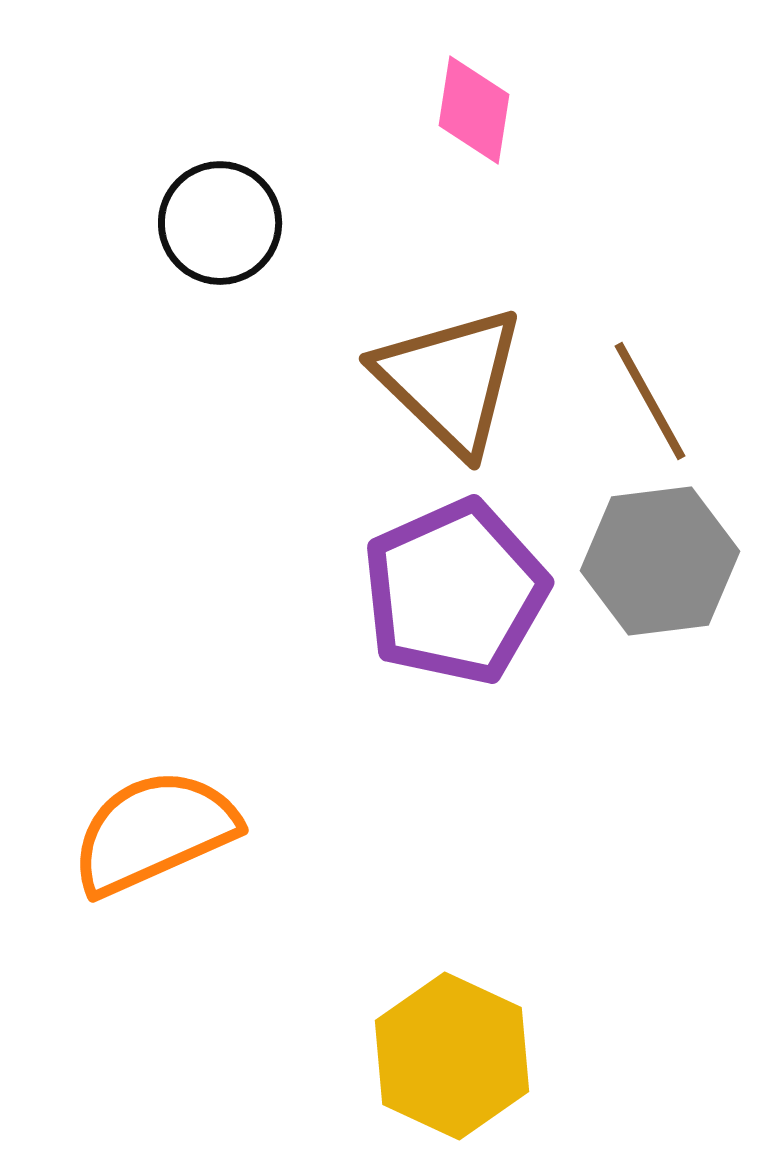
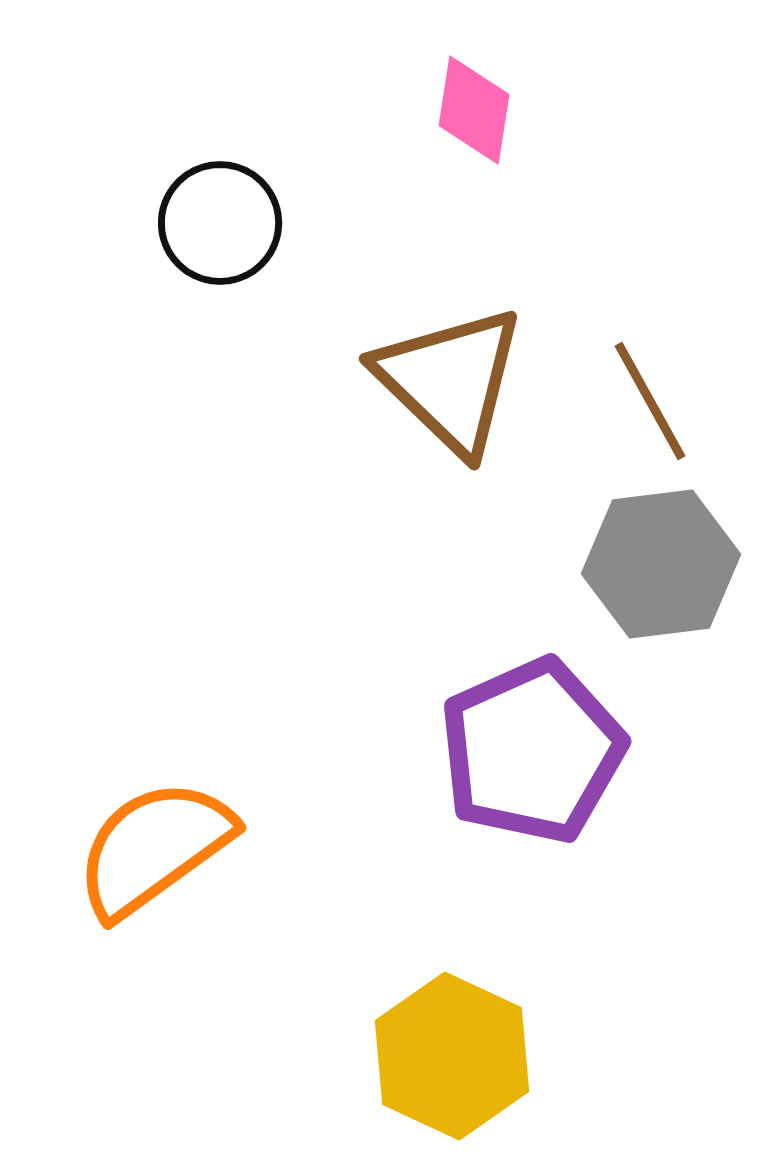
gray hexagon: moved 1 px right, 3 px down
purple pentagon: moved 77 px right, 159 px down
orange semicircle: moved 16 px down; rotated 12 degrees counterclockwise
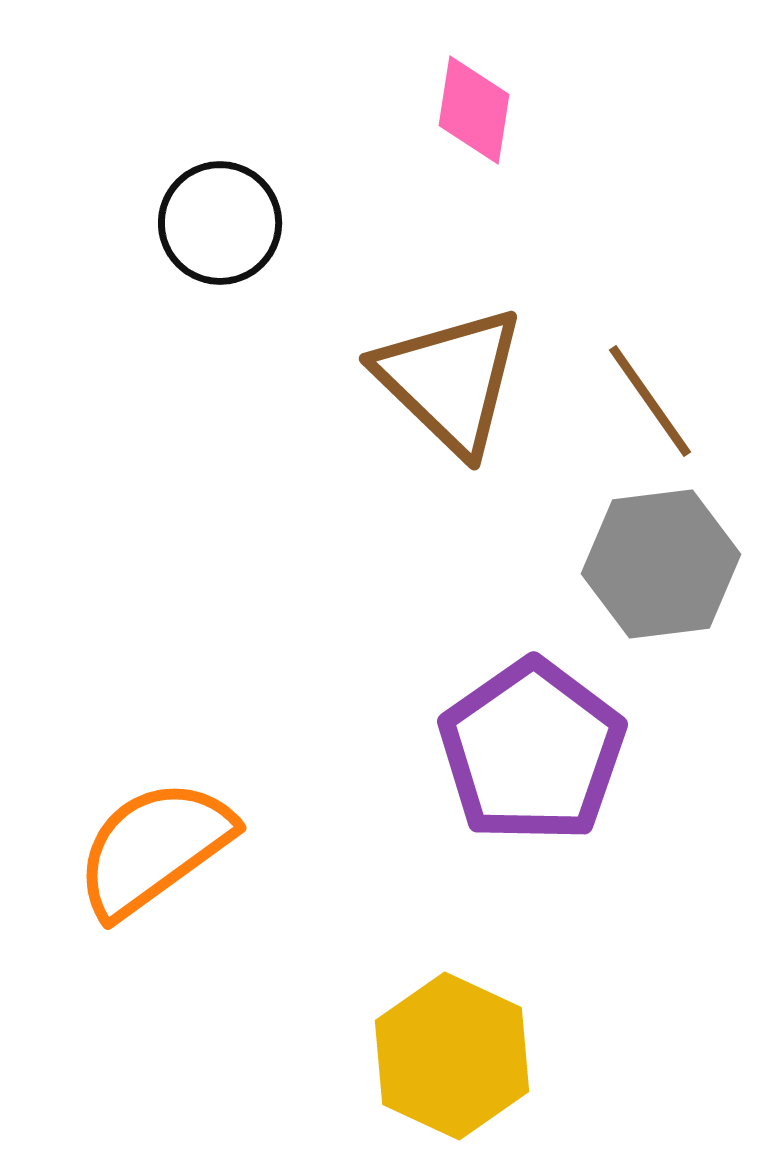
brown line: rotated 6 degrees counterclockwise
purple pentagon: rotated 11 degrees counterclockwise
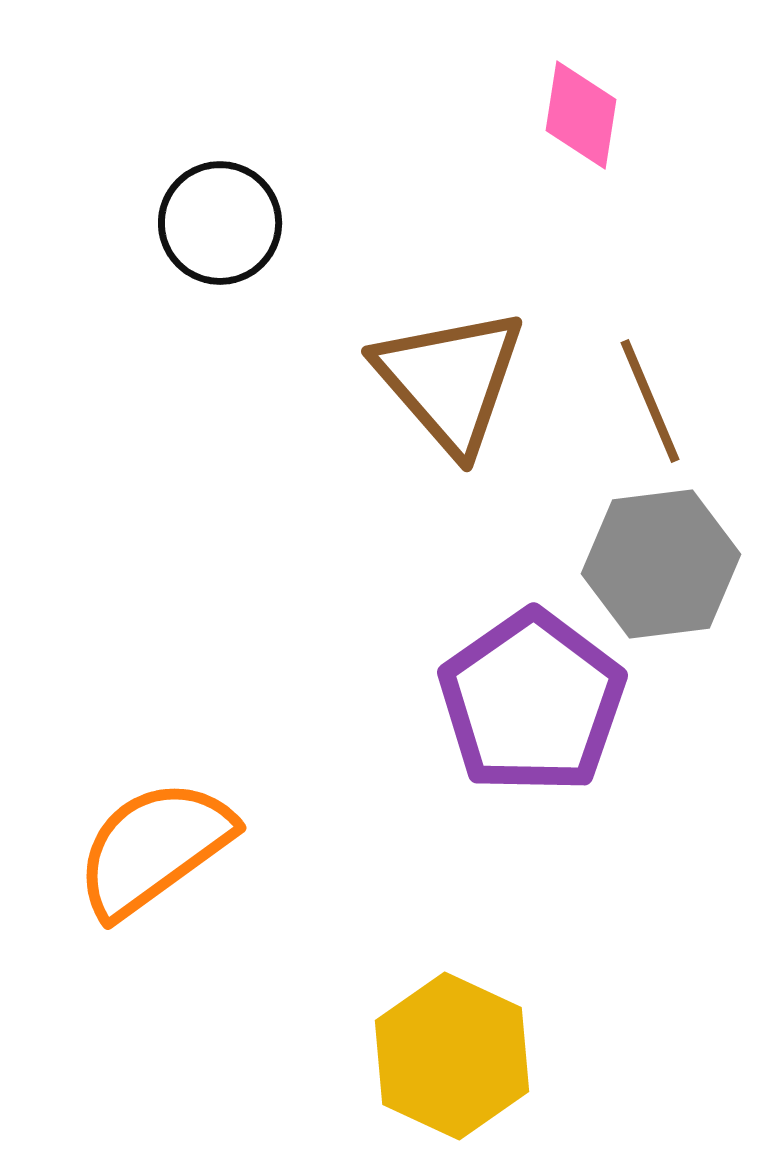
pink diamond: moved 107 px right, 5 px down
brown triangle: rotated 5 degrees clockwise
brown line: rotated 12 degrees clockwise
purple pentagon: moved 49 px up
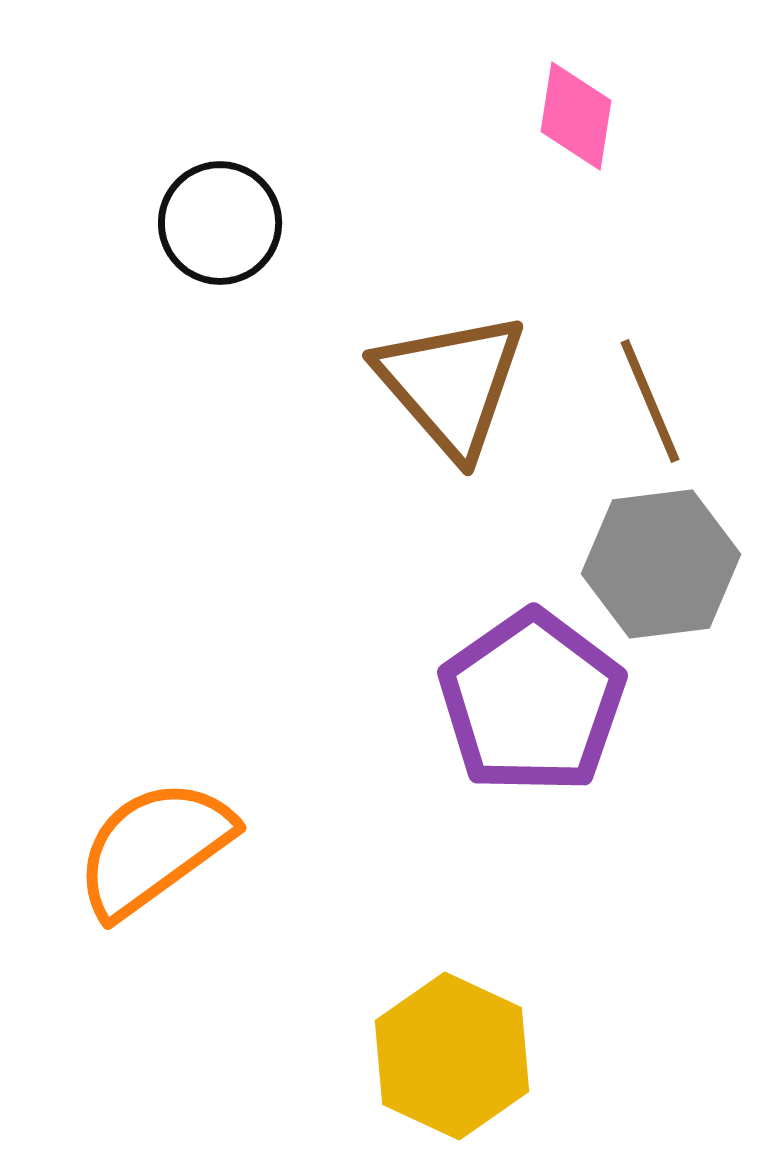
pink diamond: moved 5 px left, 1 px down
brown triangle: moved 1 px right, 4 px down
